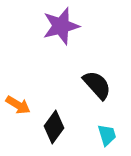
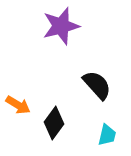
black diamond: moved 4 px up
cyan trapezoid: rotated 30 degrees clockwise
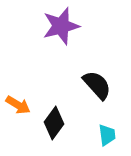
cyan trapezoid: rotated 20 degrees counterclockwise
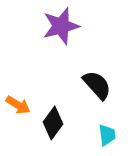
black diamond: moved 1 px left
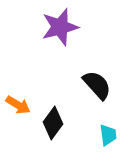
purple star: moved 1 px left, 1 px down
cyan trapezoid: moved 1 px right
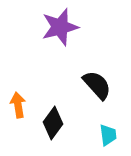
orange arrow: rotated 130 degrees counterclockwise
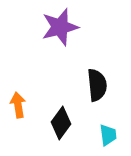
black semicircle: rotated 36 degrees clockwise
black diamond: moved 8 px right
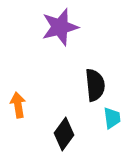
black semicircle: moved 2 px left
black diamond: moved 3 px right, 11 px down
cyan trapezoid: moved 4 px right, 17 px up
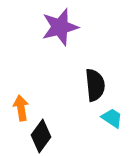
orange arrow: moved 3 px right, 3 px down
cyan trapezoid: rotated 50 degrees counterclockwise
black diamond: moved 23 px left, 2 px down
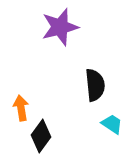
cyan trapezoid: moved 6 px down
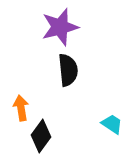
black semicircle: moved 27 px left, 15 px up
